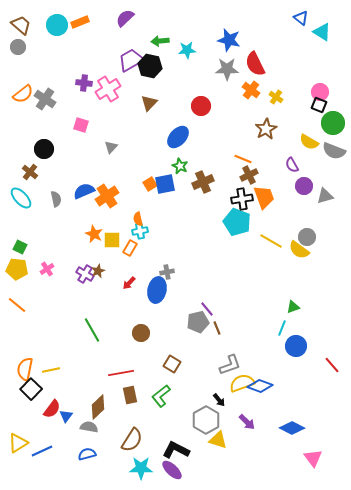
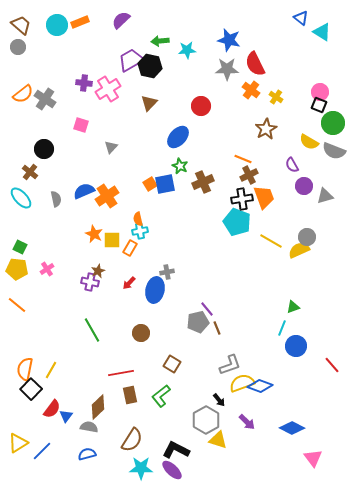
purple semicircle at (125, 18): moved 4 px left, 2 px down
yellow semicircle at (299, 250): rotated 120 degrees clockwise
purple cross at (85, 274): moved 5 px right, 8 px down; rotated 18 degrees counterclockwise
blue ellipse at (157, 290): moved 2 px left
yellow line at (51, 370): rotated 48 degrees counterclockwise
blue line at (42, 451): rotated 20 degrees counterclockwise
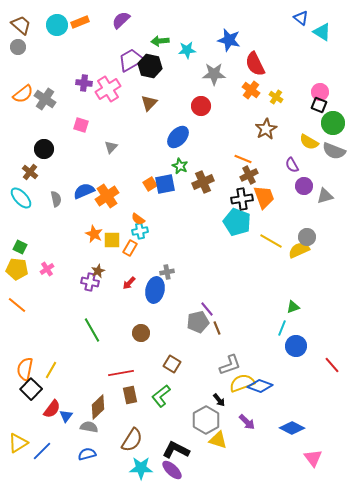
gray star at (227, 69): moved 13 px left, 5 px down
orange semicircle at (138, 219): rotated 40 degrees counterclockwise
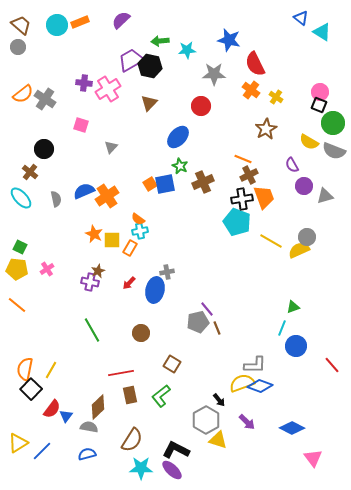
gray L-shape at (230, 365): moved 25 px right; rotated 20 degrees clockwise
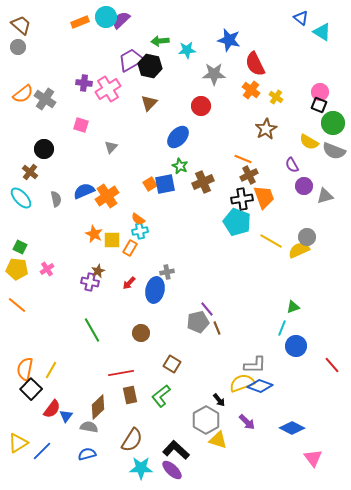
cyan circle at (57, 25): moved 49 px right, 8 px up
black L-shape at (176, 450): rotated 16 degrees clockwise
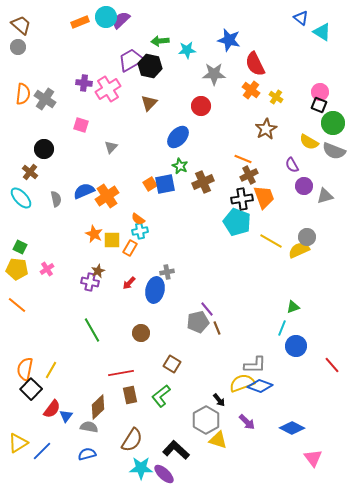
orange semicircle at (23, 94): rotated 45 degrees counterclockwise
purple ellipse at (172, 470): moved 8 px left, 4 px down
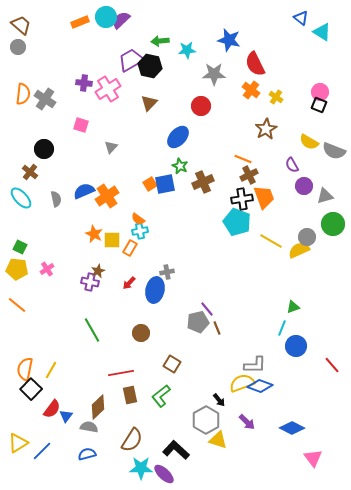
green circle at (333, 123): moved 101 px down
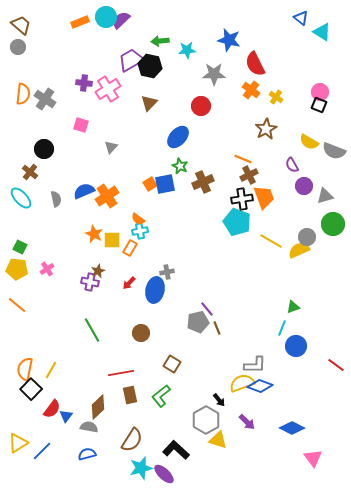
red line at (332, 365): moved 4 px right; rotated 12 degrees counterclockwise
cyan star at (141, 468): rotated 15 degrees counterclockwise
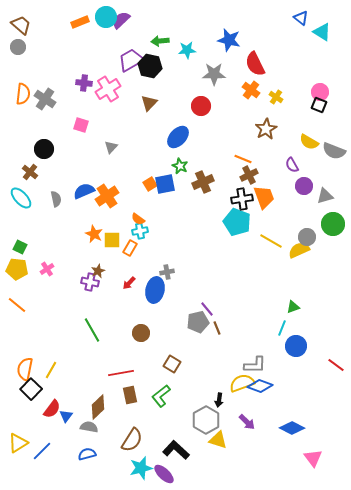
black arrow at (219, 400): rotated 48 degrees clockwise
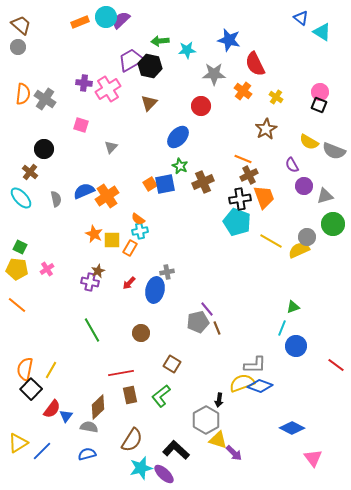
orange cross at (251, 90): moved 8 px left, 1 px down
black cross at (242, 199): moved 2 px left
purple arrow at (247, 422): moved 13 px left, 31 px down
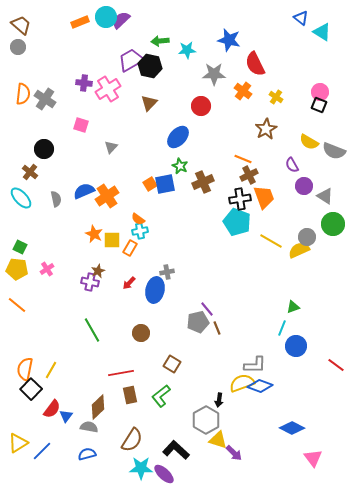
gray triangle at (325, 196): rotated 48 degrees clockwise
cyan star at (141, 468): rotated 15 degrees clockwise
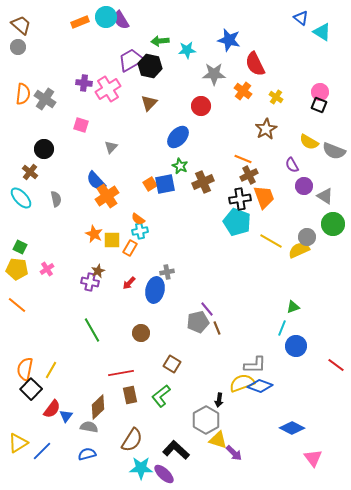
purple semicircle at (121, 20): rotated 78 degrees counterclockwise
blue semicircle at (84, 191): moved 12 px right, 10 px up; rotated 110 degrees counterclockwise
